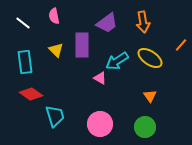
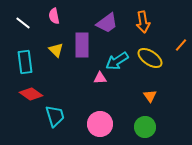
pink triangle: rotated 32 degrees counterclockwise
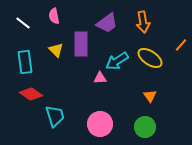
purple rectangle: moved 1 px left, 1 px up
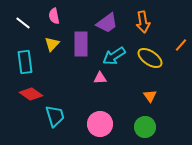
yellow triangle: moved 4 px left, 6 px up; rotated 28 degrees clockwise
cyan arrow: moved 3 px left, 5 px up
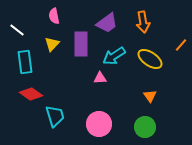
white line: moved 6 px left, 7 px down
yellow ellipse: moved 1 px down
pink circle: moved 1 px left
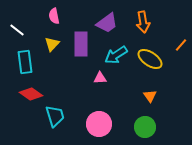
cyan arrow: moved 2 px right, 1 px up
